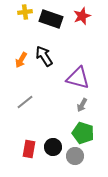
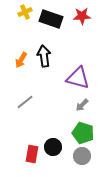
yellow cross: rotated 16 degrees counterclockwise
red star: rotated 18 degrees clockwise
black arrow: rotated 25 degrees clockwise
gray arrow: rotated 16 degrees clockwise
red rectangle: moved 3 px right, 5 px down
gray circle: moved 7 px right
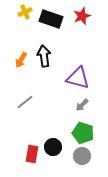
red star: rotated 18 degrees counterclockwise
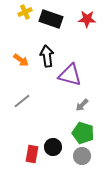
red star: moved 5 px right, 3 px down; rotated 24 degrees clockwise
black arrow: moved 3 px right
orange arrow: rotated 84 degrees counterclockwise
purple triangle: moved 8 px left, 3 px up
gray line: moved 3 px left, 1 px up
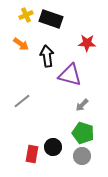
yellow cross: moved 1 px right, 3 px down
red star: moved 24 px down
orange arrow: moved 16 px up
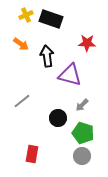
black circle: moved 5 px right, 29 px up
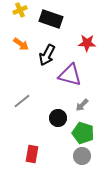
yellow cross: moved 6 px left, 5 px up
black arrow: moved 1 px up; rotated 145 degrees counterclockwise
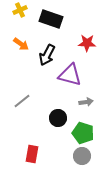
gray arrow: moved 4 px right, 3 px up; rotated 144 degrees counterclockwise
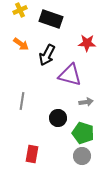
gray line: rotated 42 degrees counterclockwise
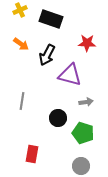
gray circle: moved 1 px left, 10 px down
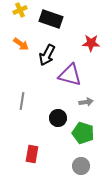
red star: moved 4 px right
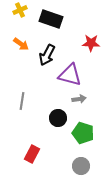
gray arrow: moved 7 px left, 3 px up
red rectangle: rotated 18 degrees clockwise
